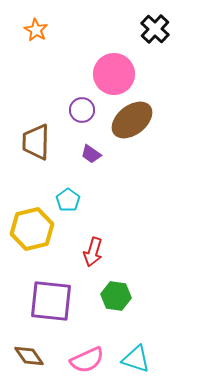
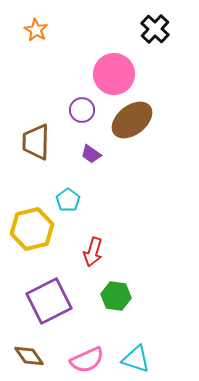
purple square: moved 2 px left; rotated 33 degrees counterclockwise
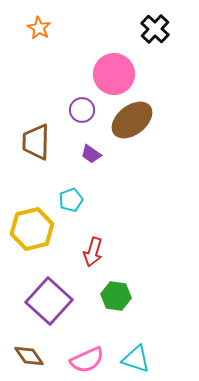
orange star: moved 3 px right, 2 px up
cyan pentagon: moved 3 px right; rotated 15 degrees clockwise
purple square: rotated 21 degrees counterclockwise
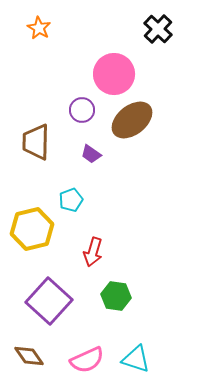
black cross: moved 3 px right
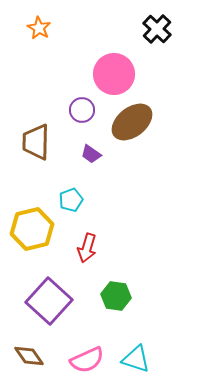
black cross: moved 1 px left
brown ellipse: moved 2 px down
red arrow: moved 6 px left, 4 px up
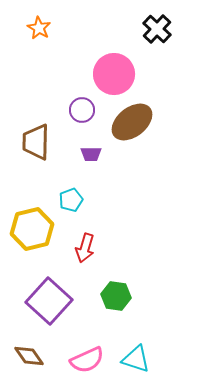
purple trapezoid: rotated 35 degrees counterclockwise
red arrow: moved 2 px left
